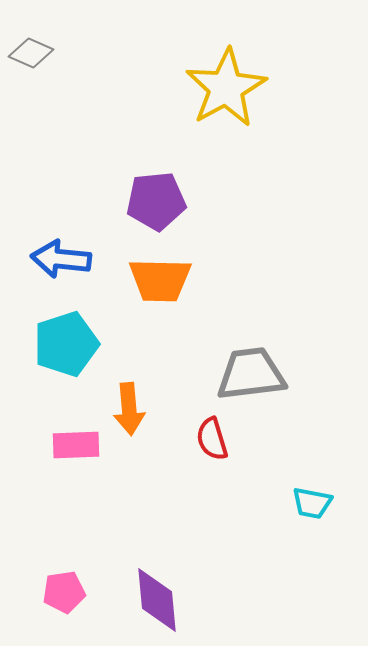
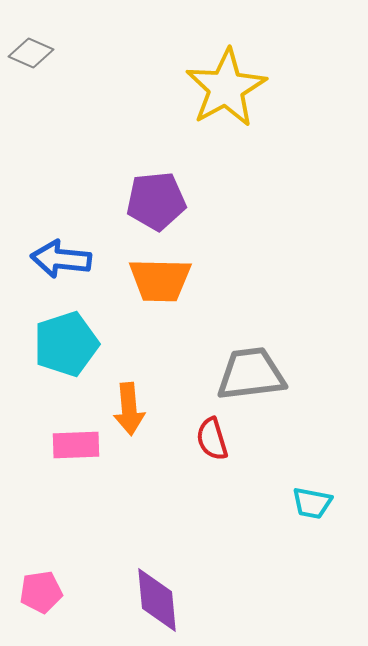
pink pentagon: moved 23 px left
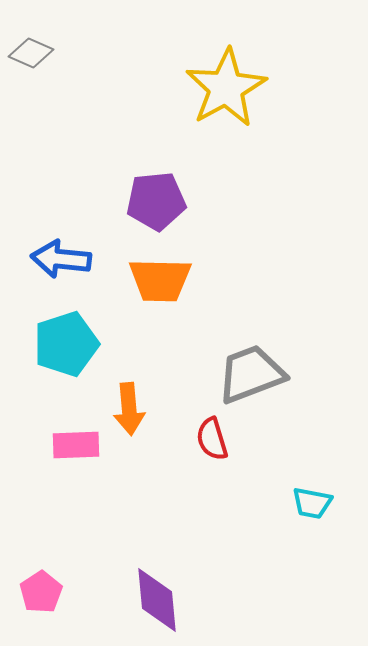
gray trapezoid: rotated 14 degrees counterclockwise
pink pentagon: rotated 24 degrees counterclockwise
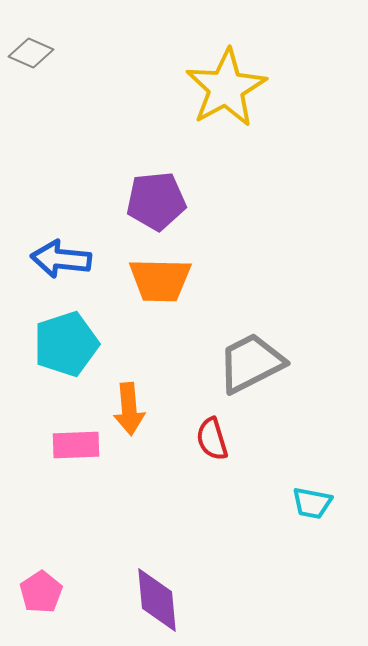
gray trapezoid: moved 11 px up; rotated 6 degrees counterclockwise
